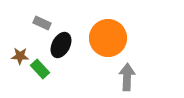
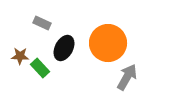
orange circle: moved 5 px down
black ellipse: moved 3 px right, 3 px down
green rectangle: moved 1 px up
gray arrow: rotated 28 degrees clockwise
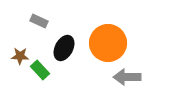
gray rectangle: moved 3 px left, 2 px up
green rectangle: moved 2 px down
gray arrow: rotated 120 degrees counterclockwise
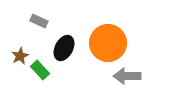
brown star: rotated 30 degrees counterclockwise
gray arrow: moved 1 px up
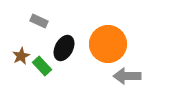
orange circle: moved 1 px down
brown star: moved 1 px right
green rectangle: moved 2 px right, 4 px up
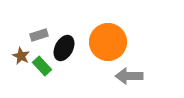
gray rectangle: moved 14 px down; rotated 42 degrees counterclockwise
orange circle: moved 2 px up
brown star: rotated 18 degrees counterclockwise
gray arrow: moved 2 px right
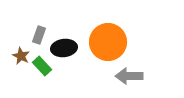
gray rectangle: rotated 54 degrees counterclockwise
black ellipse: rotated 55 degrees clockwise
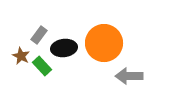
gray rectangle: rotated 18 degrees clockwise
orange circle: moved 4 px left, 1 px down
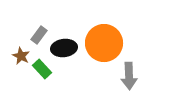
green rectangle: moved 3 px down
gray arrow: rotated 92 degrees counterclockwise
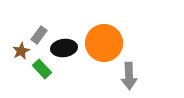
brown star: moved 5 px up; rotated 18 degrees clockwise
